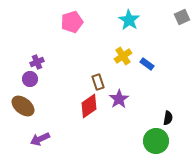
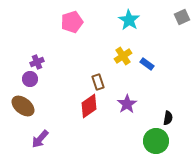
purple star: moved 8 px right, 5 px down
purple arrow: rotated 24 degrees counterclockwise
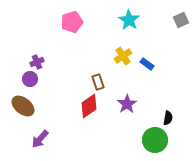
gray square: moved 1 px left, 3 px down
green circle: moved 1 px left, 1 px up
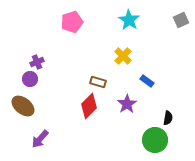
yellow cross: rotated 12 degrees counterclockwise
blue rectangle: moved 17 px down
brown rectangle: rotated 56 degrees counterclockwise
red diamond: rotated 10 degrees counterclockwise
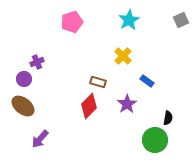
cyan star: rotated 10 degrees clockwise
purple circle: moved 6 px left
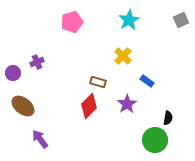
purple circle: moved 11 px left, 6 px up
purple arrow: rotated 102 degrees clockwise
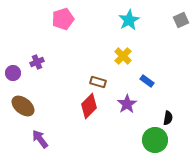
pink pentagon: moved 9 px left, 3 px up
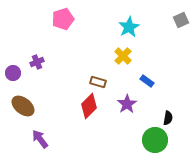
cyan star: moved 7 px down
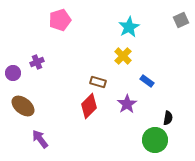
pink pentagon: moved 3 px left, 1 px down
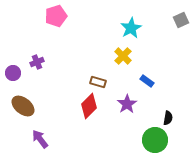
pink pentagon: moved 4 px left, 4 px up
cyan star: moved 2 px right, 1 px down
